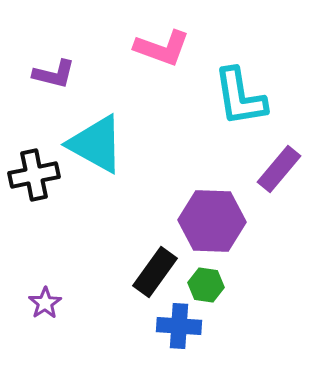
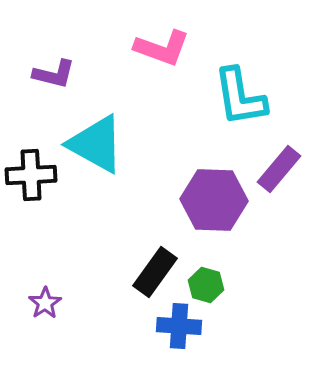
black cross: moved 3 px left; rotated 9 degrees clockwise
purple hexagon: moved 2 px right, 21 px up
green hexagon: rotated 8 degrees clockwise
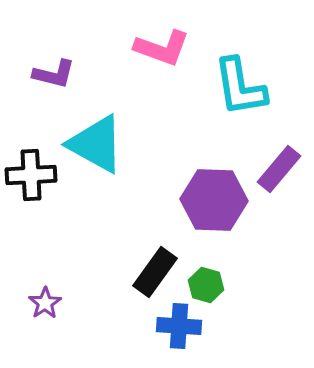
cyan L-shape: moved 10 px up
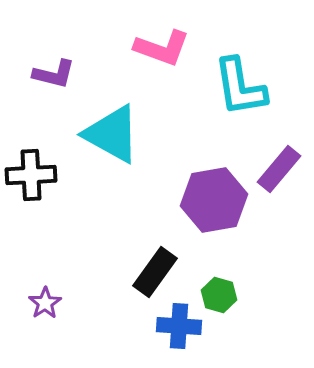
cyan triangle: moved 16 px right, 10 px up
purple hexagon: rotated 12 degrees counterclockwise
green hexagon: moved 13 px right, 10 px down
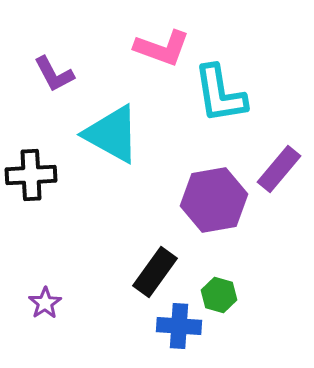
purple L-shape: rotated 48 degrees clockwise
cyan L-shape: moved 20 px left, 7 px down
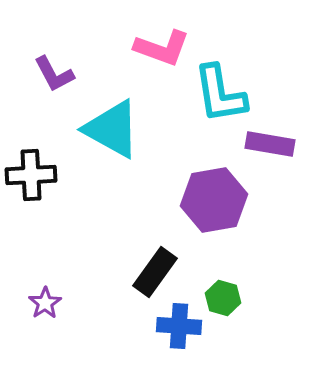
cyan triangle: moved 5 px up
purple rectangle: moved 9 px left, 25 px up; rotated 60 degrees clockwise
green hexagon: moved 4 px right, 3 px down
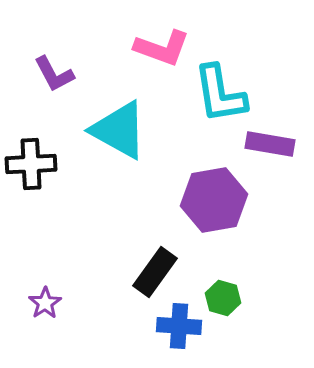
cyan triangle: moved 7 px right, 1 px down
black cross: moved 11 px up
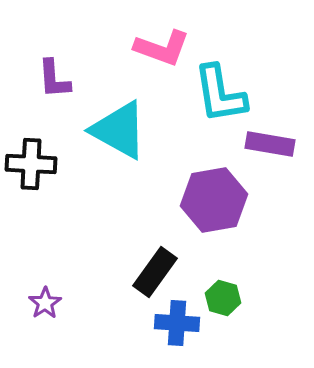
purple L-shape: moved 5 px down; rotated 24 degrees clockwise
black cross: rotated 6 degrees clockwise
blue cross: moved 2 px left, 3 px up
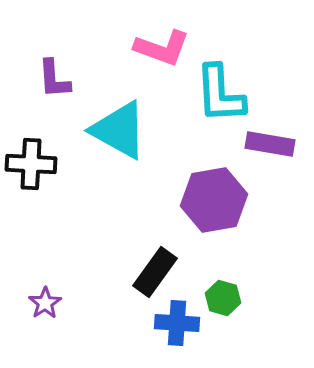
cyan L-shape: rotated 6 degrees clockwise
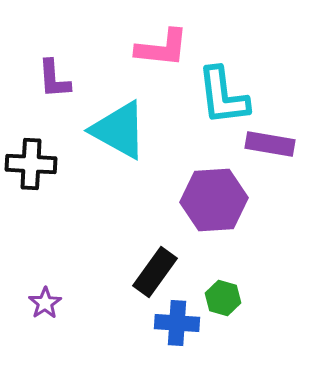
pink L-shape: rotated 14 degrees counterclockwise
cyan L-shape: moved 3 px right, 2 px down; rotated 4 degrees counterclockwise
purple hexagon: rotated 6 degrees clockwise
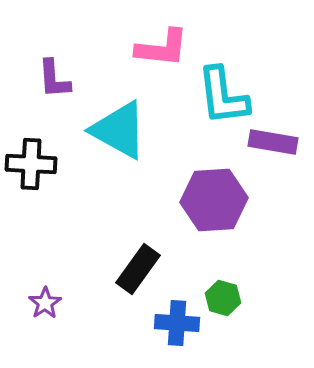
purple rectangle: moved 3 px right, 2 px up
black rectangle: moved 17 px left, 3 px up
